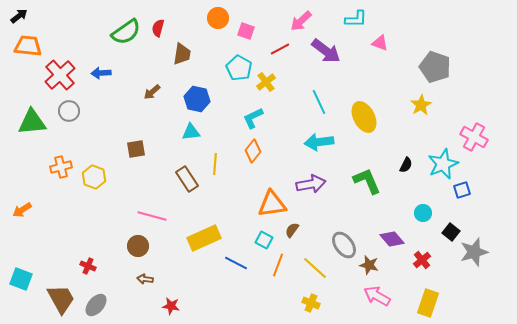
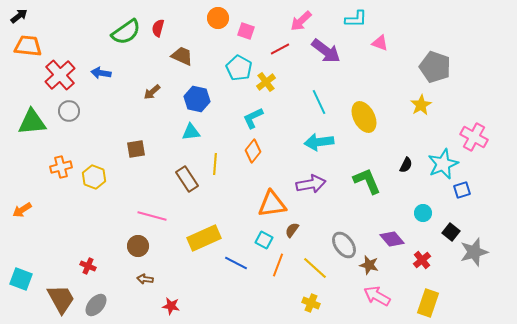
brown trapezoid at (182, 54): moved 2 px down; rotated 75 degrees counterclockwise
blue arrow at (101, 73): rotated 12 degrees clockwise
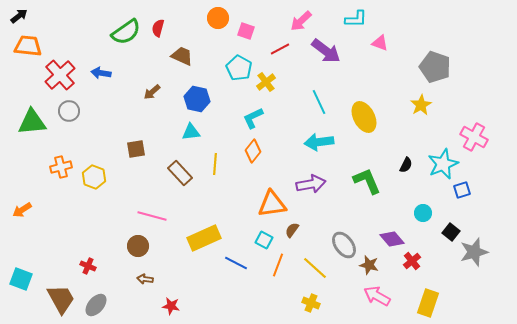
brown rectangle at (187, 179): moved 7 px left, 6 px up; rotated 10 degrees counterclockwise
red cross at (422, 260): moved 10 px left, 1 px down
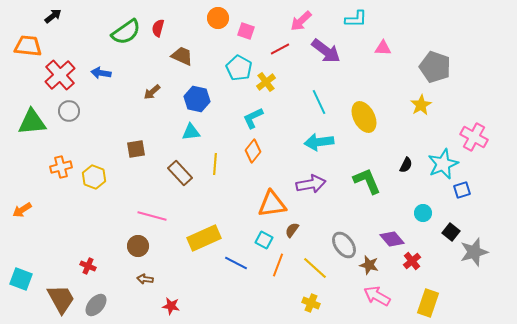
black arrow at (19, 16): moved 34 px right
pink triangle at (380, 43): moved 3 px right, 5 px down; rotated 18 degrees counterclockwise
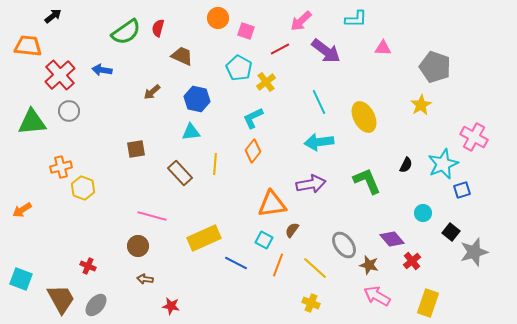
blue arrow at (101, 73): moved 1 px right, 3 px up
yellow hexagon at (94, 177): moved 11 px left, 11 px down
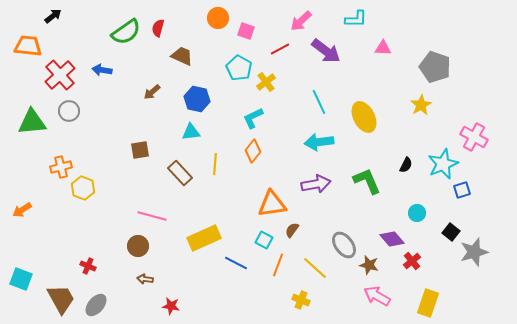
brown square at (136, 149): moved 4 px right, 1 px down
purple arrow at (311, 184): moved 5 px right
cyan circle at (423, 213): moved 6 px left
yellow cross at (311, 303): moved 10 px left, 3 px up
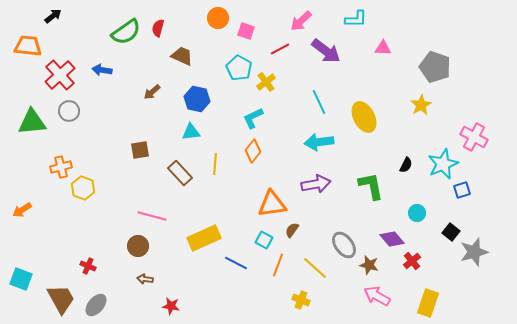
green L-shape at (367, 181): moved 4 px right, 5 px down; rotated 12 degrees clockwise
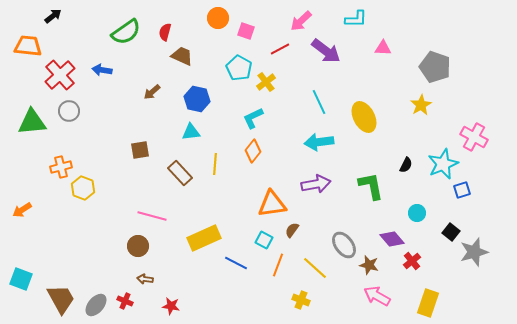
red semicircle at (158, 28): moved 7 px right, 4 px down
red cross at (88, 266): moved 37 px right, 35 px down
